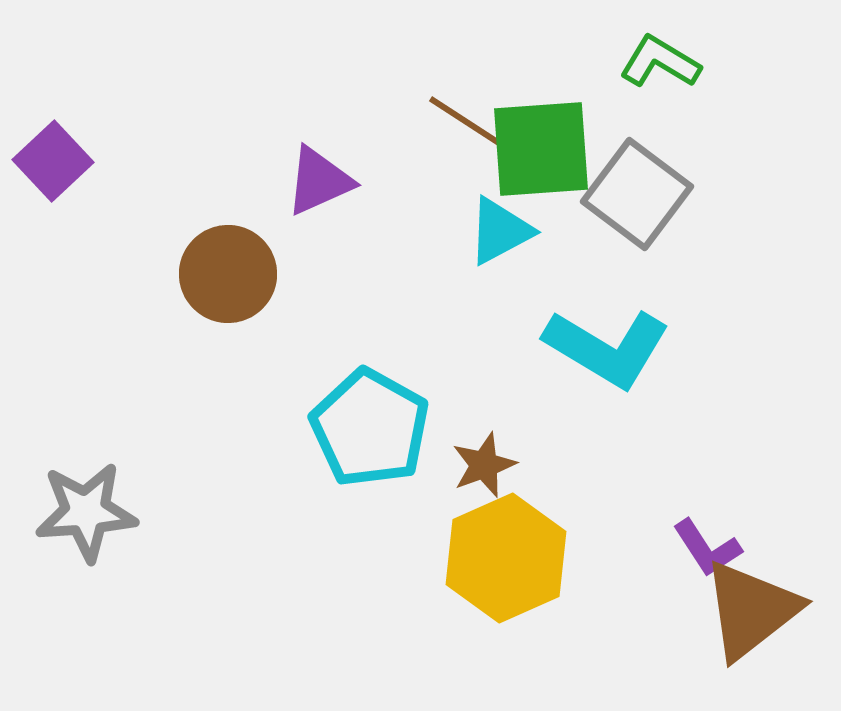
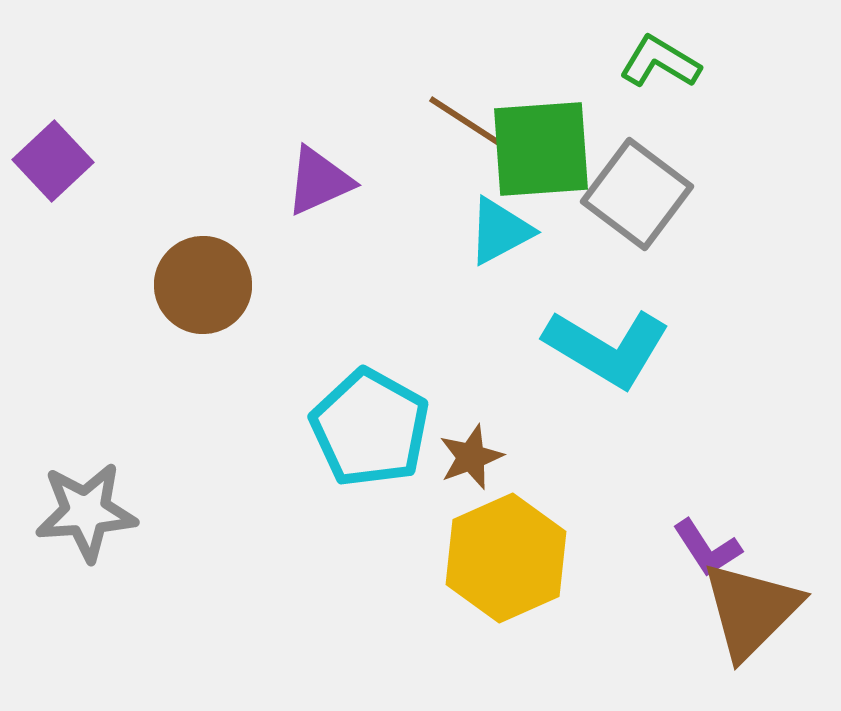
brown circle: moved 25 px left, 11 px down
brown star: moved 13 px left, 8 px up
brown triangle: rotated 7 degrees counterclockwise
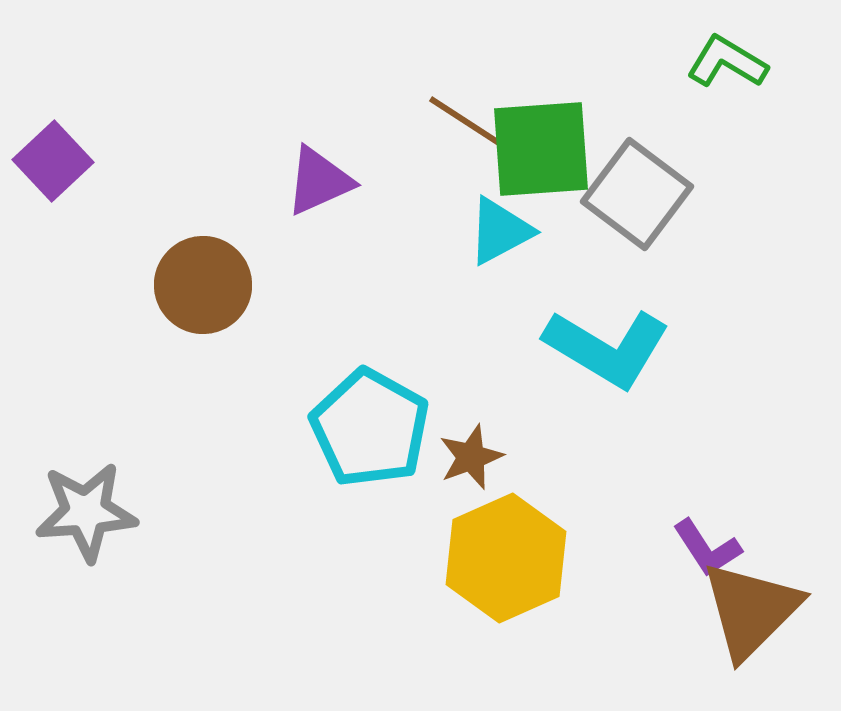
green L-shape: moved 67 px right
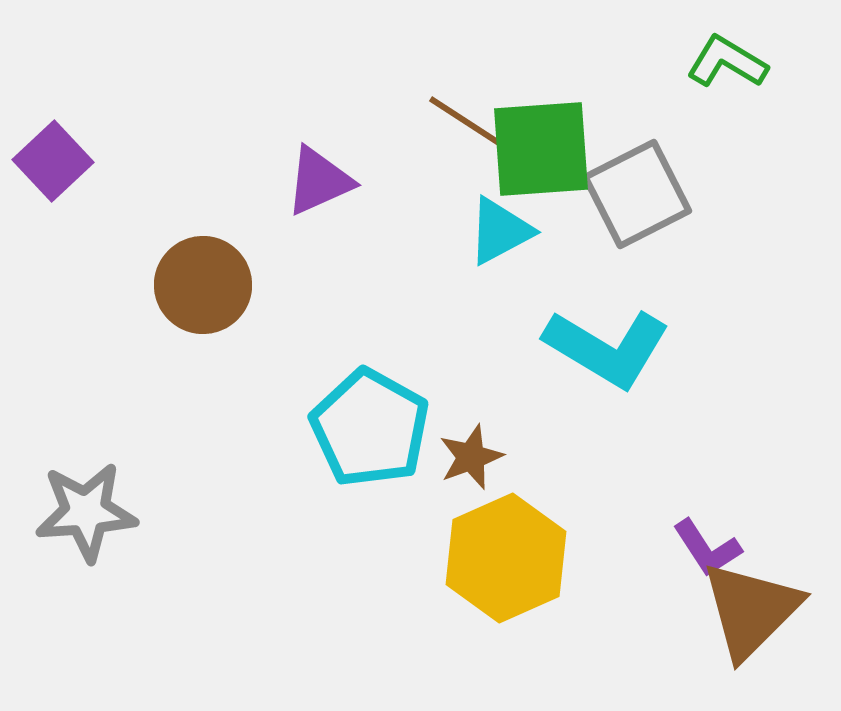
gray square: rotated 26 degrees clockwise
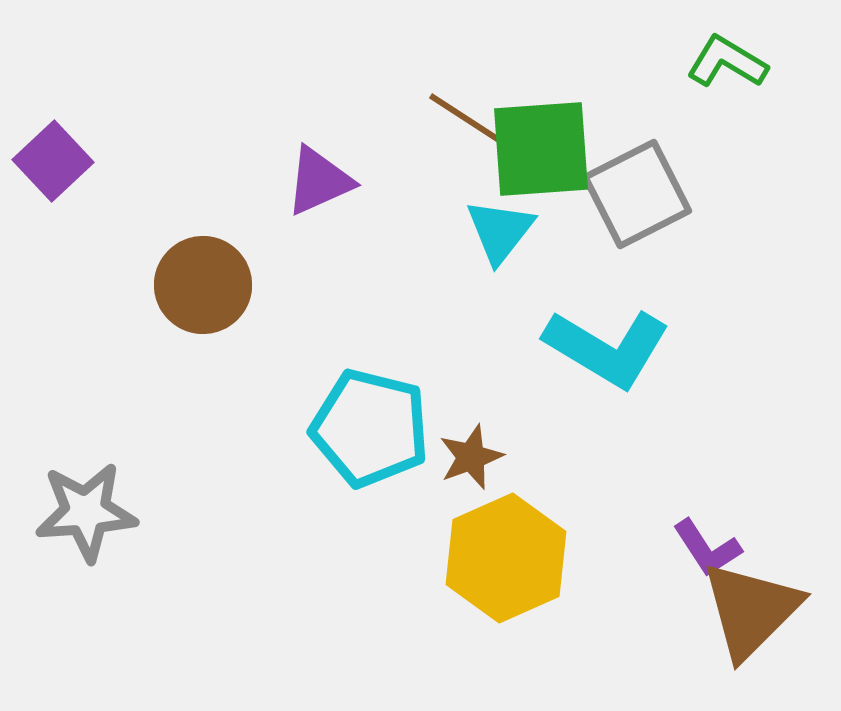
brown line: moved 3 px up
cyan triangle: rotated 24 degrees counterclockwise
cyan pentagon: rotated 15 degrees counterclockwise
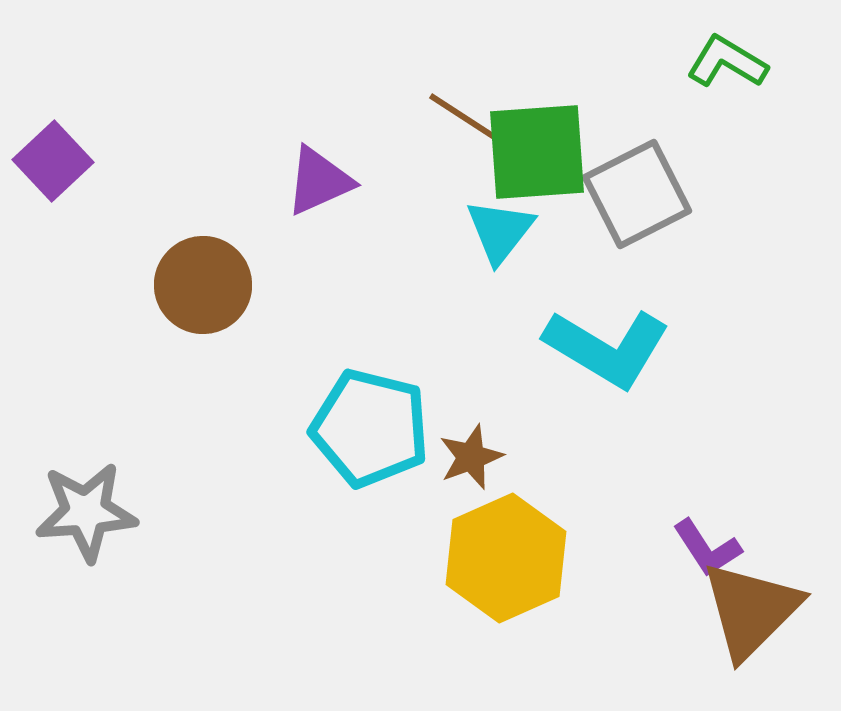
green square: moved 4 px left, 3 px down
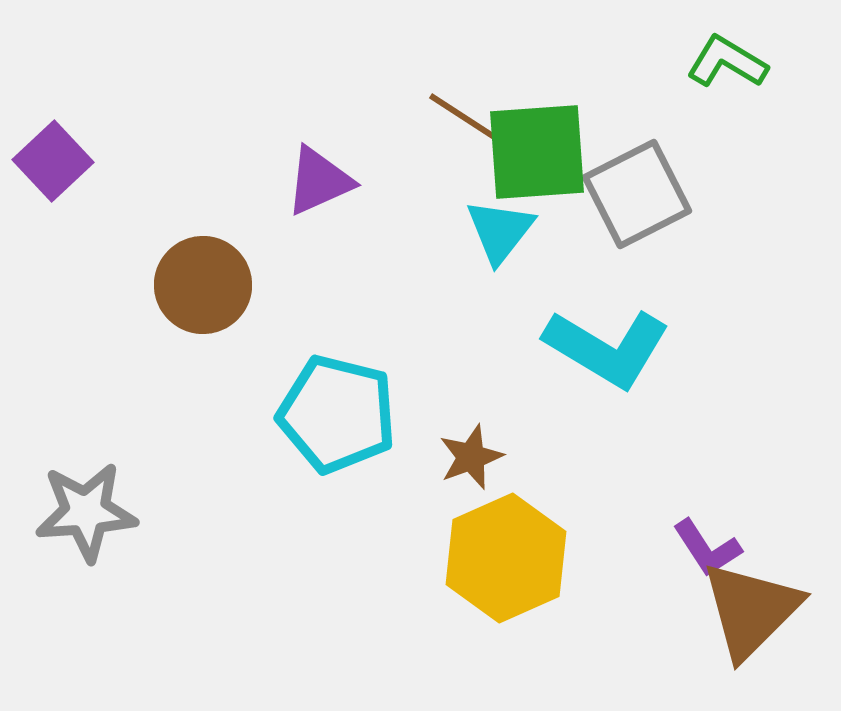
cyan pentagon: moved 33 px left, 14 px up
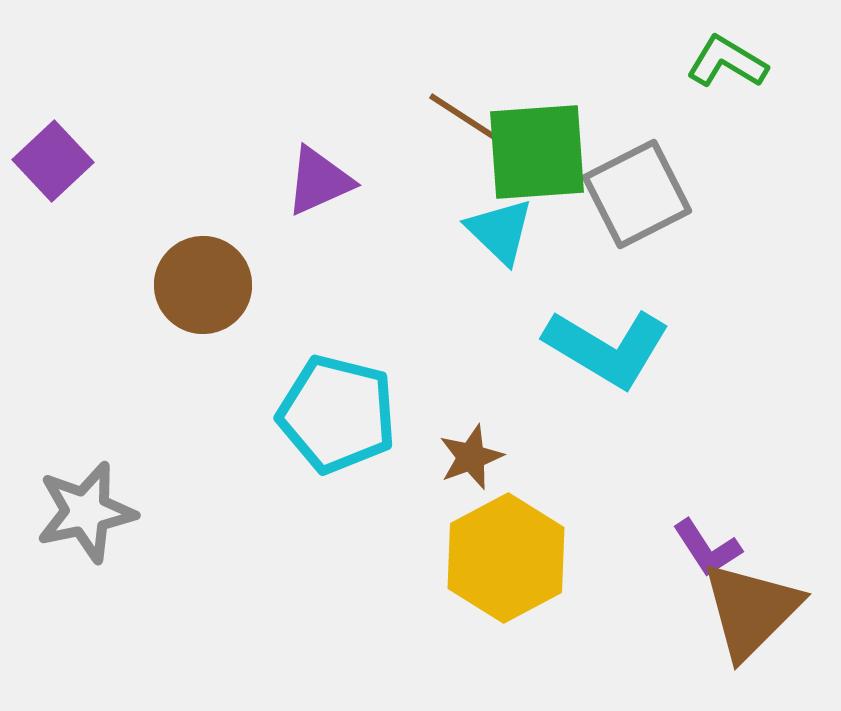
cyan triangle: rotated 24 degrees counterclockwise
gray star: rotated 8 degrees counterclockwise
yellow hexagon: rotated 4 degrees counterclockwise
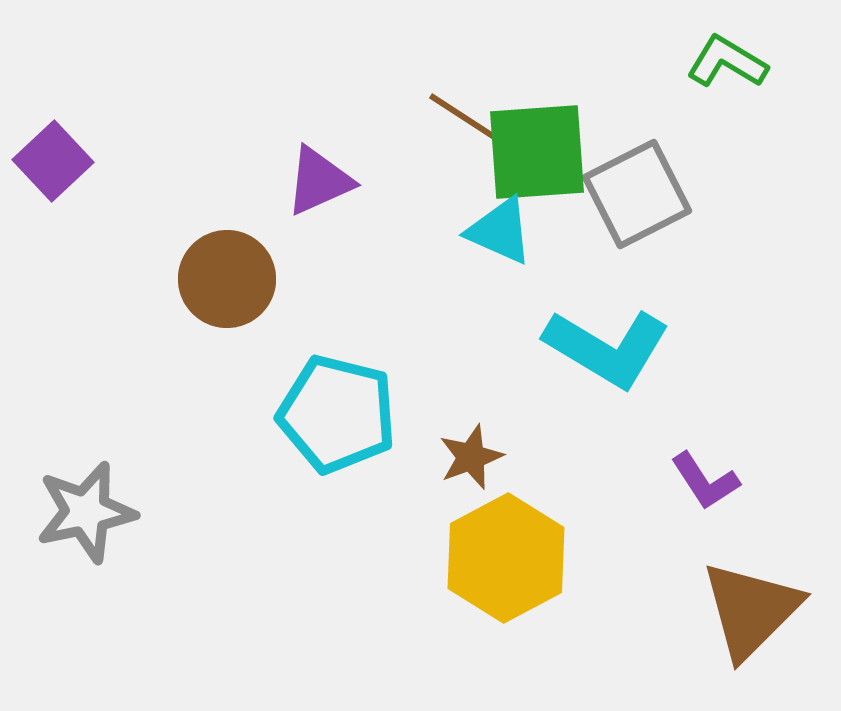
cyan triangle: rotated 20 degrees counterclockwise
brown circle: moved 24 px right, 6 px up
purple L-shape: moved 2 px left, 67 px up
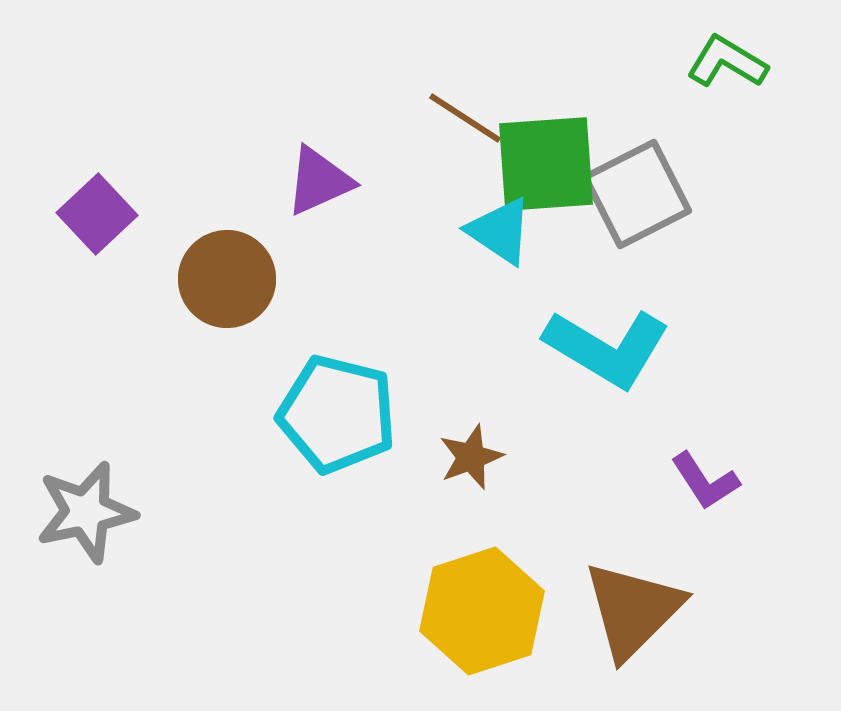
green square: moved 9 px right, 12 px down
purple square: moved 44 px right, 53 px down
cyan triangle: rotated 10 degrees clockwise
yellow hexagon: moved 24 px left, 53 px down; rotated 10 degrees clockwise
brown triangle: moved 118 px left
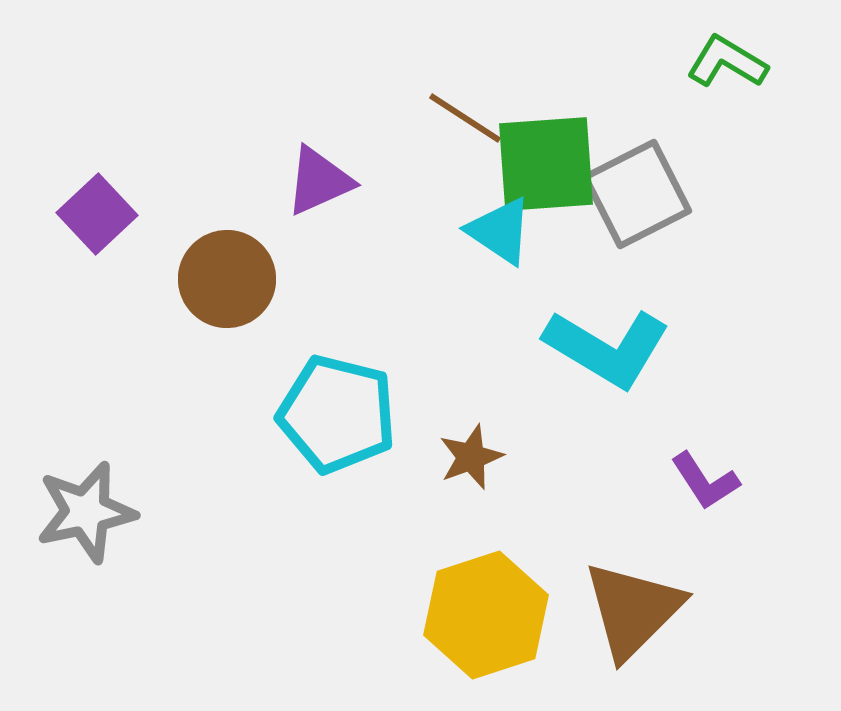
yellow hexagon: moved 4 px right, 4 px down
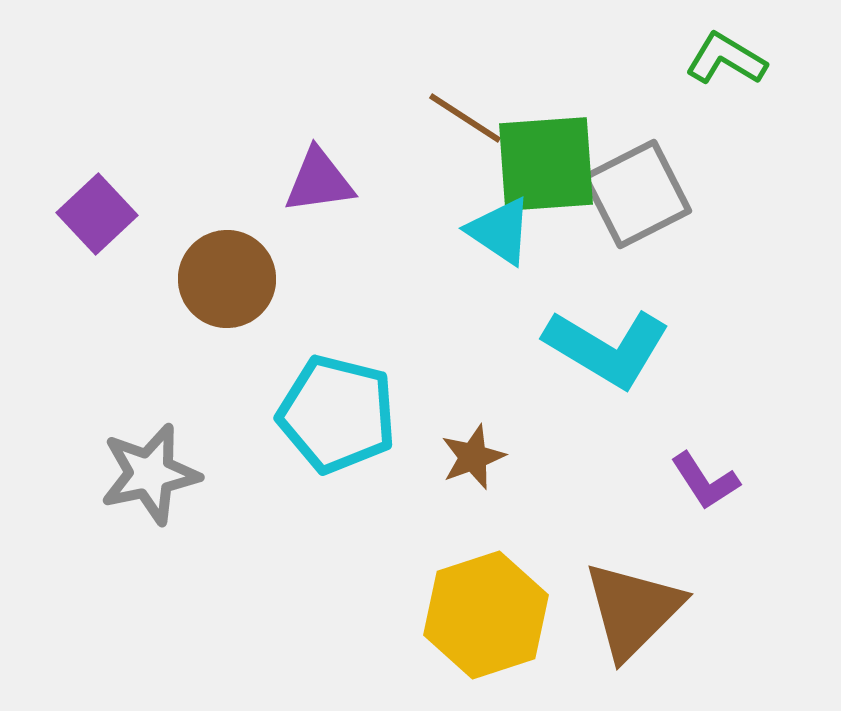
green L-shape: moved 1 px left, 3 px up
purple triangle: rotated 16 degrees clockwise
brown star: moved 2 px right
gray star: moved 64 px right, 38 px up
